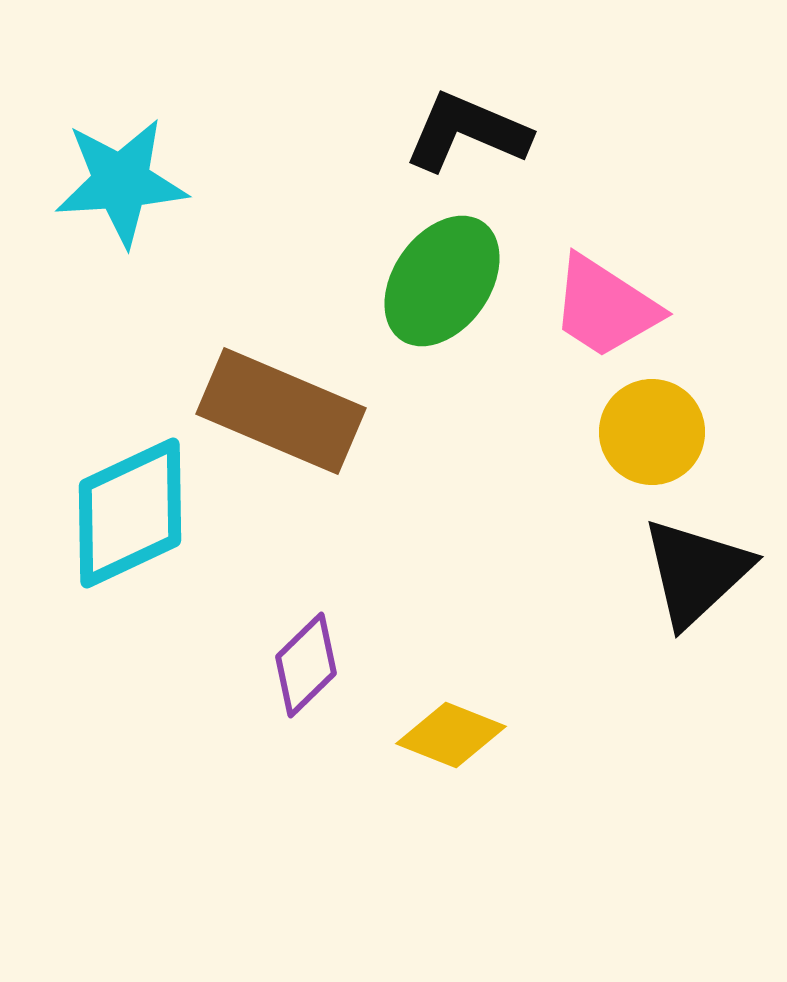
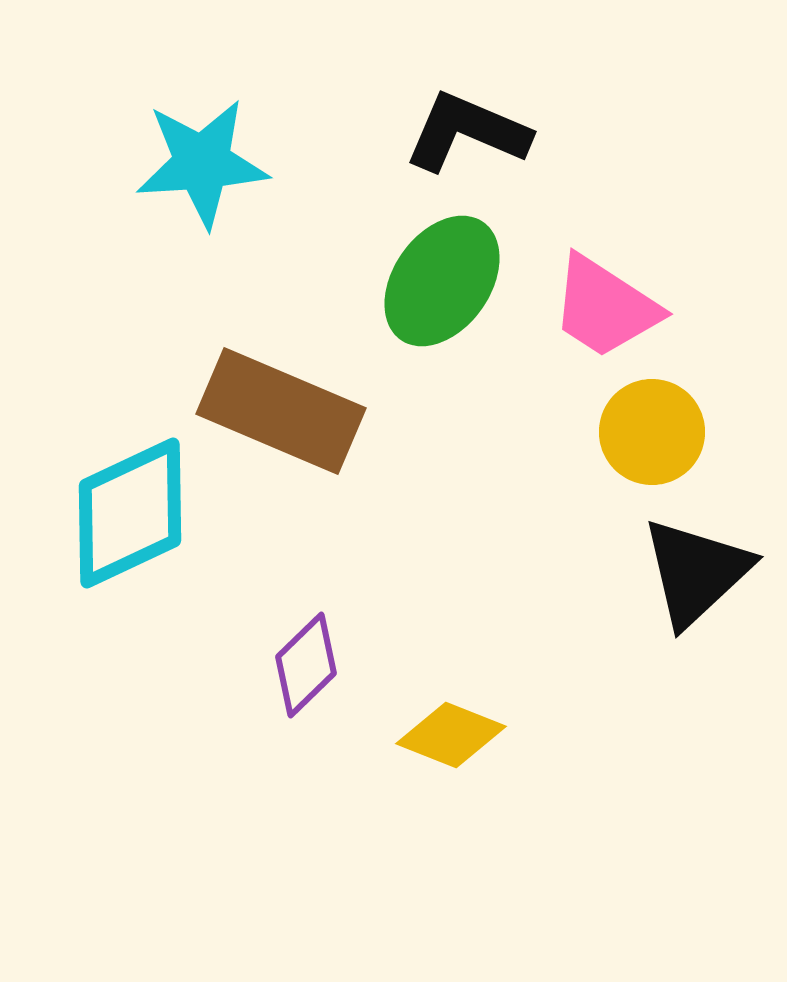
cyan star: moved 81 px right, 19 px up
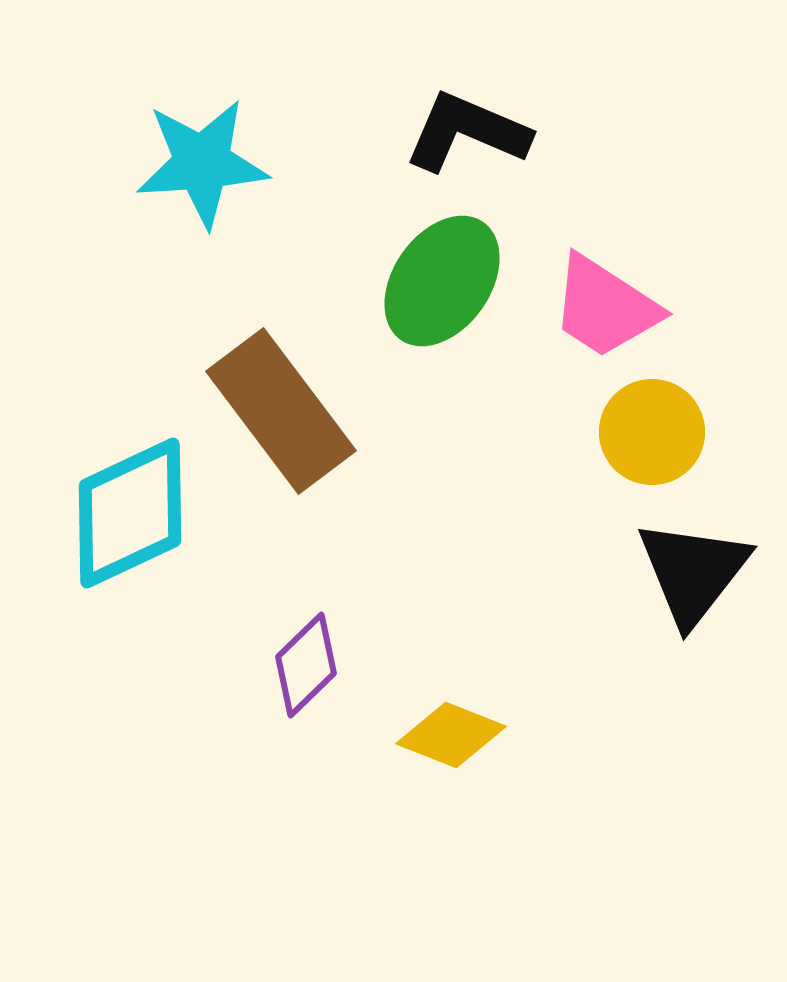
brown rectangle: rotated 30 degrees clockwise
black triangle: moved 3 px left; rotated 9 degrees counterclockwise
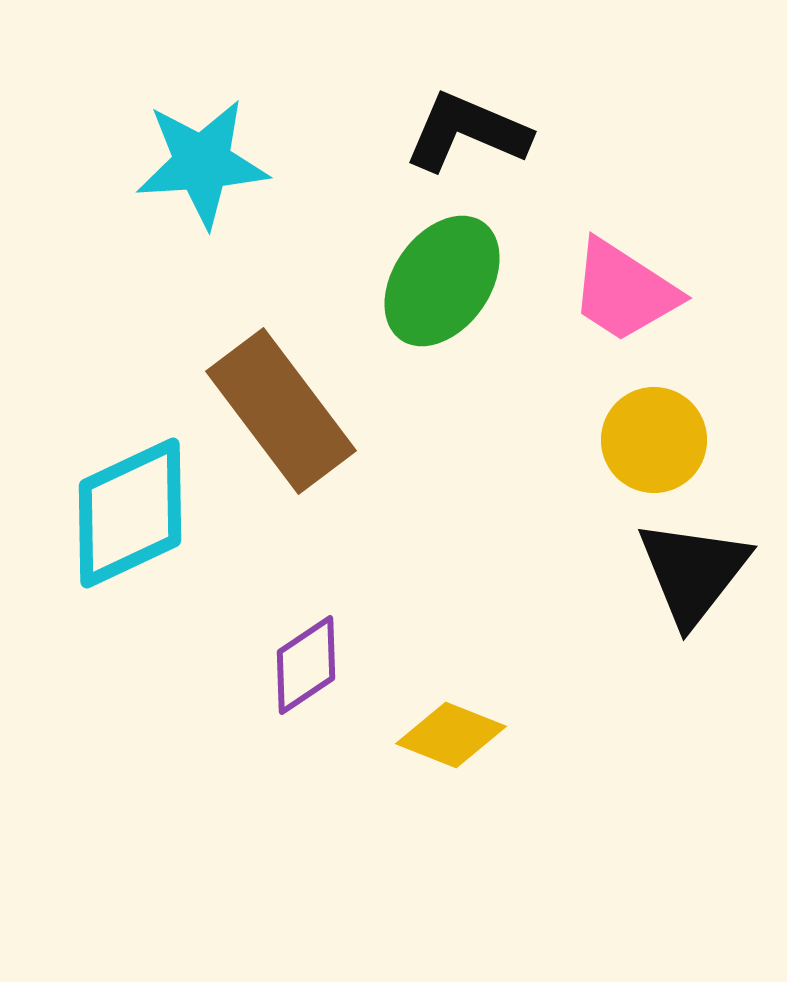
pink trapezoid: moved 19 px right, 16 px up
yellow circle: moved 2 px right, 8 px down
purple diamond: rotated 10 degrees clockwise
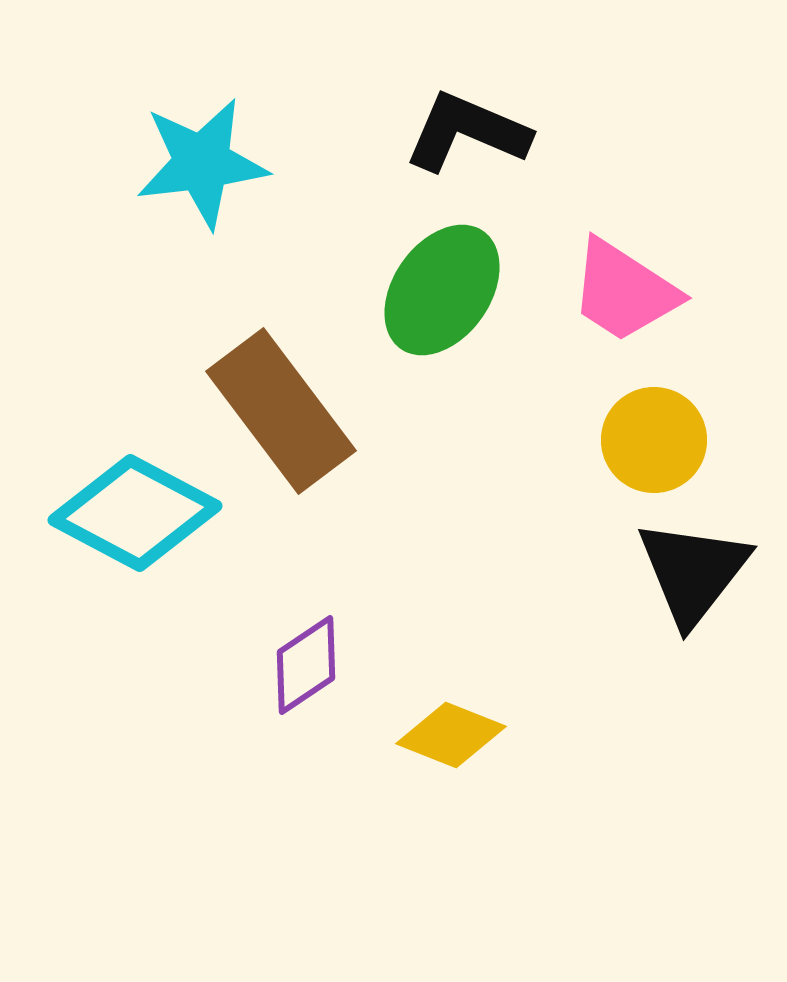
cyan star: rotated 3 degrees counterclockwise
green ellipse: moved 9 px down
cyan diamond: moved 5 px right; rotated 53 degrees clockwise
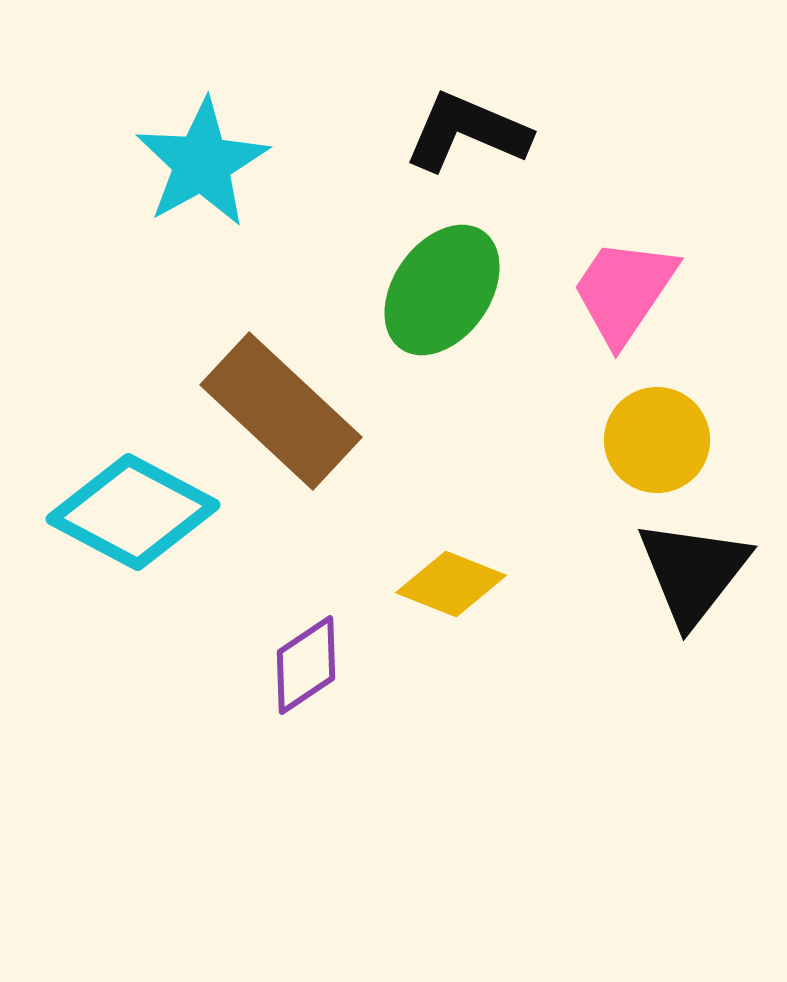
cyan star: rotated 22 degrees counterclockwise
pink trapezoid: rotated 91 degrees clockwise
brown rectangle: rotated 10 degrees counterclockwise
yellow circle: moved 3 px right
cyan diamond: moved 2 px left, 1 px up
yellow diamond: moved 151 px up
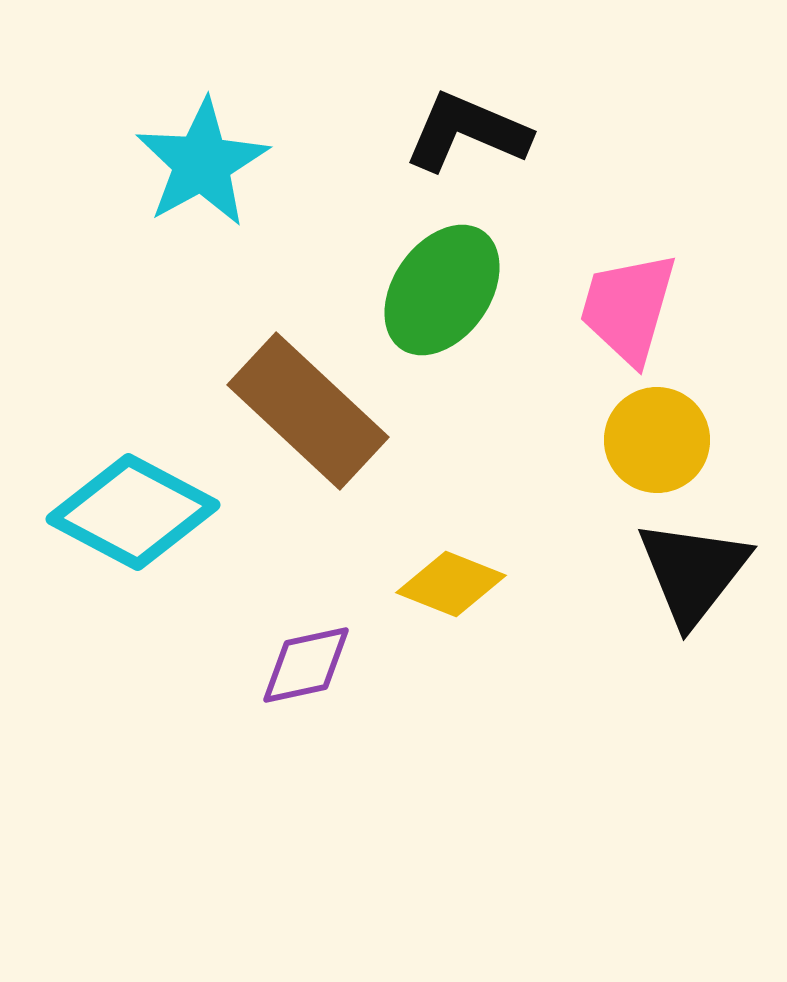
pink trapezoid: moved 4 px right, 17 px down; rotated 18 degrees counterclockwise
brown rectangle: moved 27 px right
purple diamond: rotated 22 degrees clockwise
